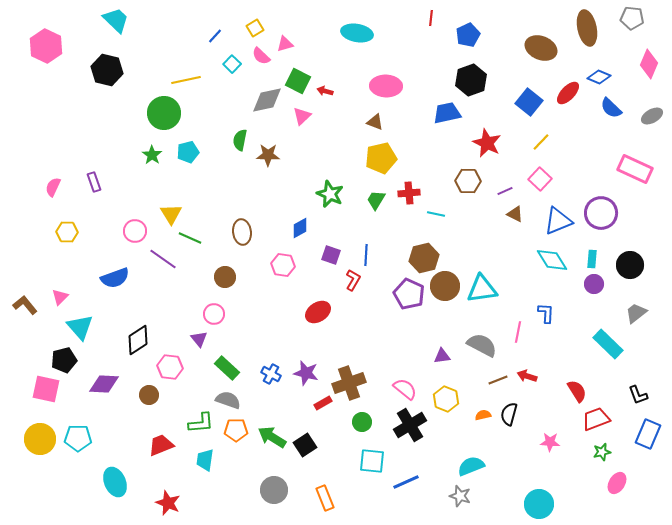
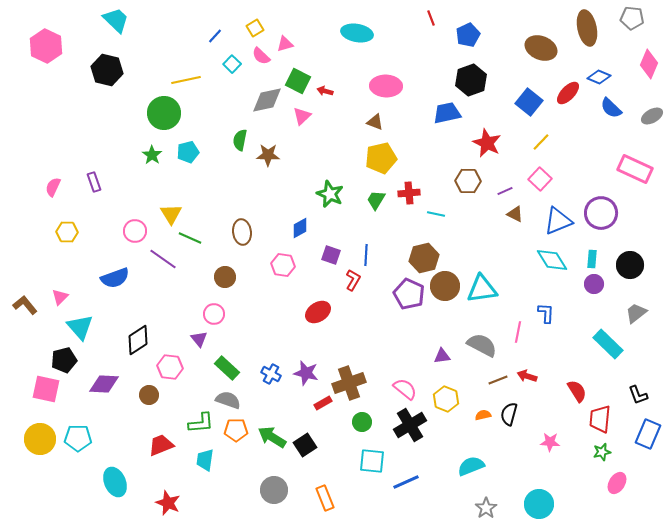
red line at (431, 18): rotated 28 degrees counterclockwise
red trapezoid at (596, 419): moved 4 px right; rotated 64 degrees counterclockwise
gray star at (460, 496): moved 26 px right, 12 px down; rotated 20 degrees clockwise
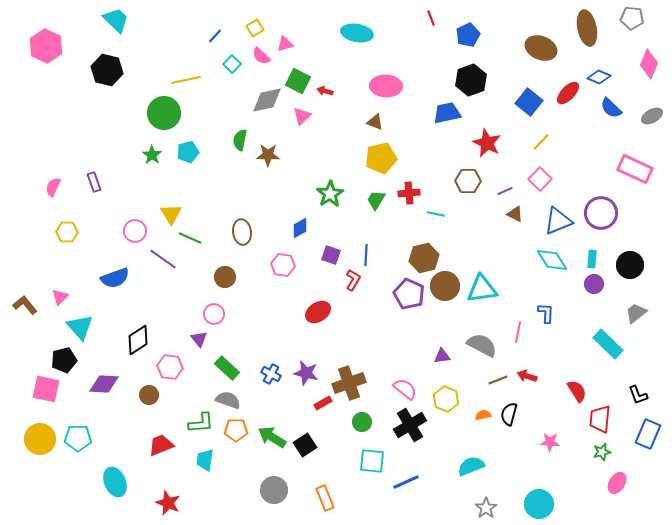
green star at (330, 194): rotated 16 degrees clockwise
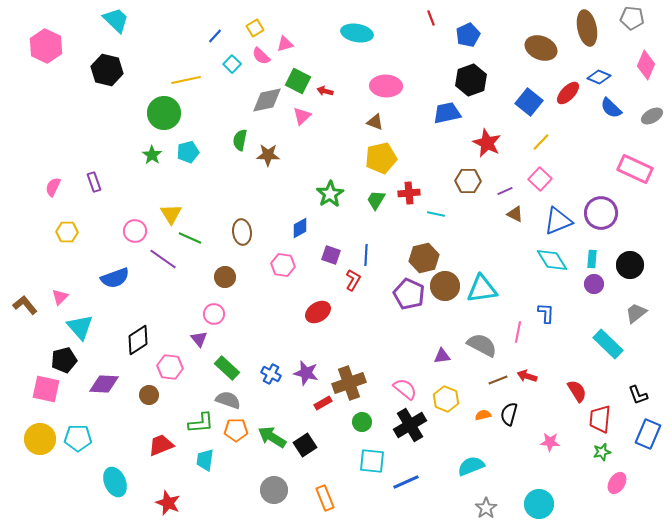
pink diamond at (649, 64): moved 3 px left, 1 px down
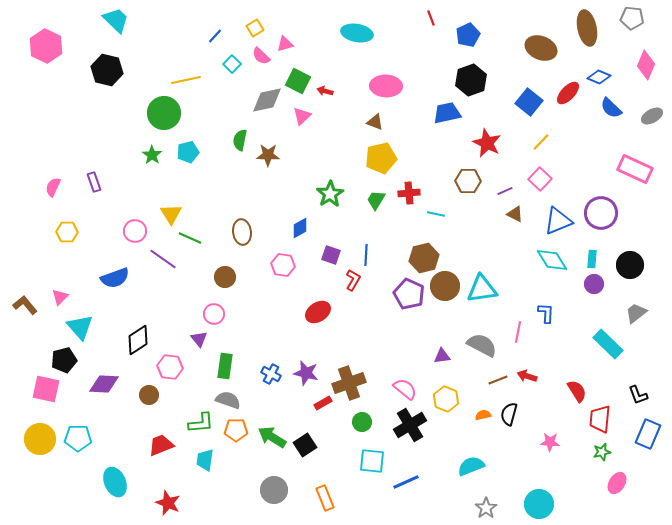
green rectangle at (227, 368): moved 2 px left, 2 px up; rotated 55 degrees clockwise
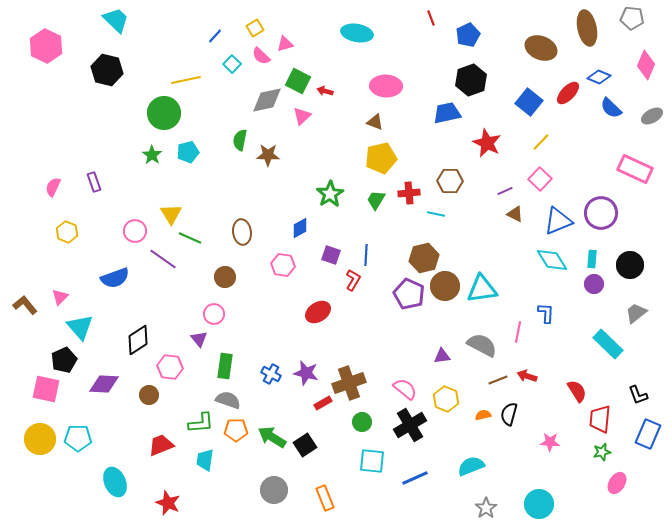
brown hexagon at (468, 181): moved 18 px left
yellow hexagon at (67, 232): rotated 20 degrees clockwise
black pentagon at (64, 360): rotated 10 degrees counterclockwise
blue line at (406, 482): moved 9 px right, 4 px up
